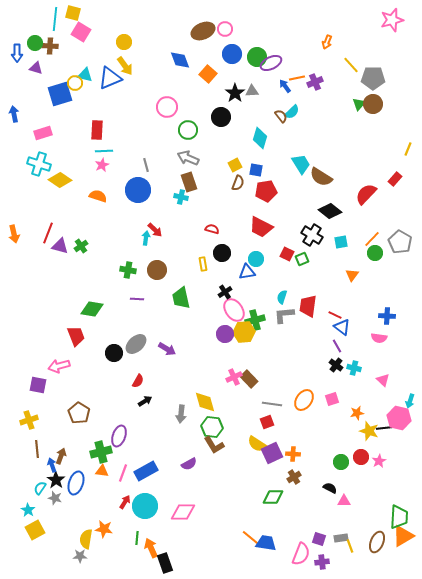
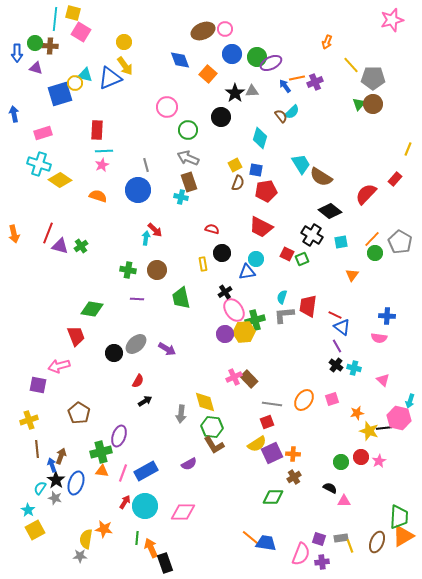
yellow semicircle at (257, 444): rotated 66 degrees counterclockwise
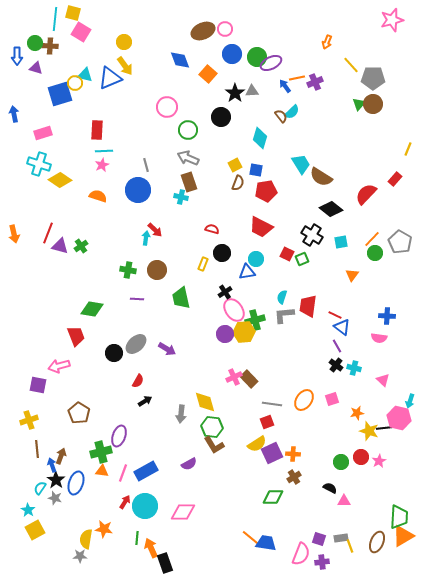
blue arrow at (17, 53): moved 3 px down
black diamond at (330, 211): moved 1 px right, 2 px up
yellow rectangle at (203, 264): rotated 32 degrees clockwise
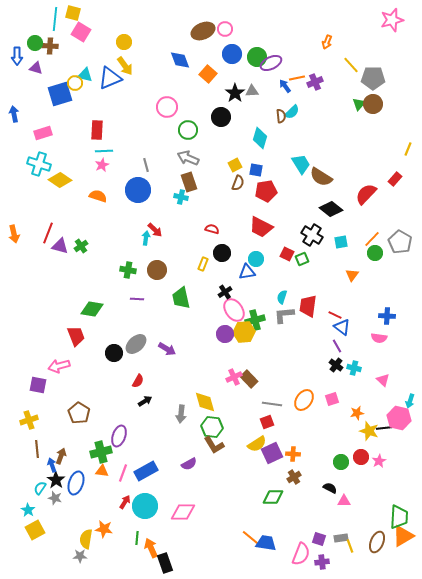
brown semicircle at (281, 116): rotated 32 degrees clockwise
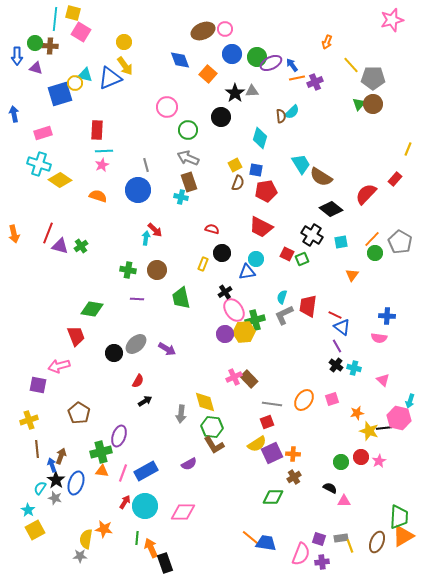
blue arrow at (285, 86): moved 7 px right, 21 px up
gray L-shape at (284, 315): rotated 20 degrees counterclockwise
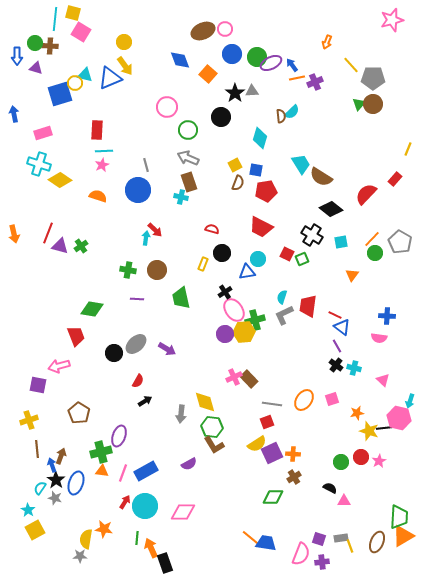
cyan circle at (256, 259): moved 2 px right
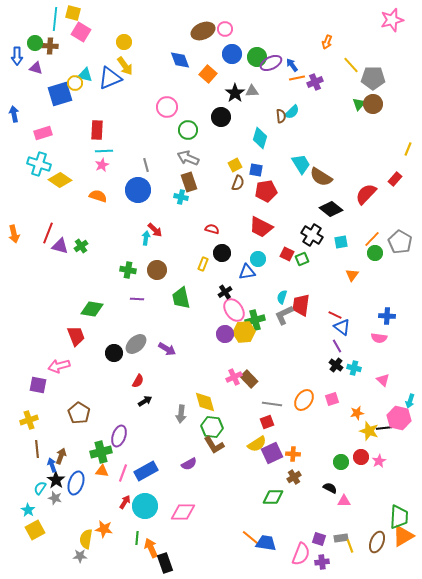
red trapezoid at (308, 306): moved 7 px left, 1 px up
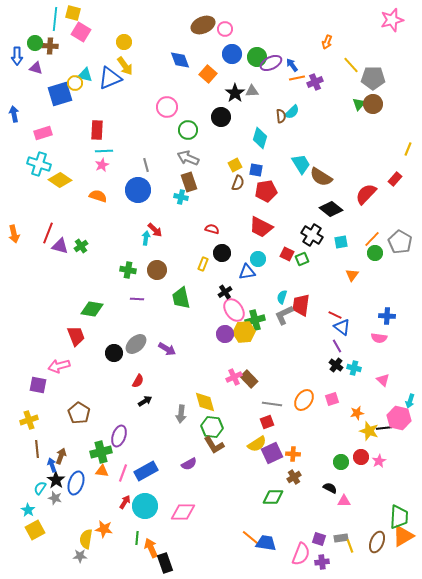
brown ellipse at (203, 31): moved 6 px up
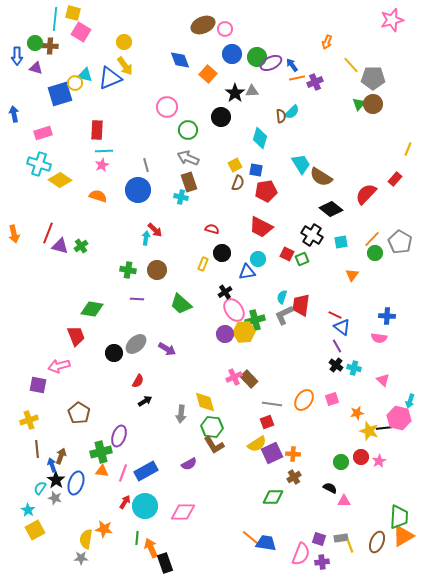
green trapezoid at (181, 298): moved 6 px down; rotated 35 degrees counterclockwise
gray star at (80, 556): moved 1 px right, 2 px down
